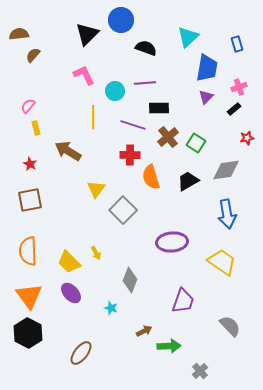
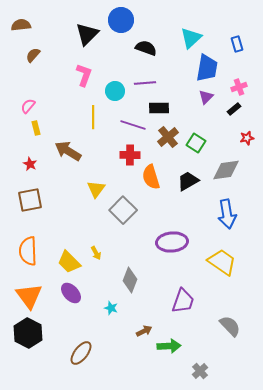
brown semicircle at (19, 34): moved 2 px right, 9 px up
cyan triangle at (188, 37): moved 3 px right, 1 px down
pink L-shape at (84, 75): rotated 45 degrees clockwise
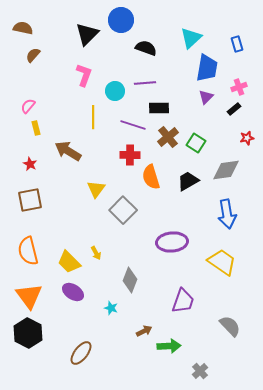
brown semicircle at (21, 25): moved 2 px right, 3 px down; rotated 18 degrees clockwise
orange semicircle at (28, 251): rotated 12 degrees counterclockwise
purple ellipse at (71, 293): moved 2 px right, 1 px up; rotated 15 degrees counterclockwise
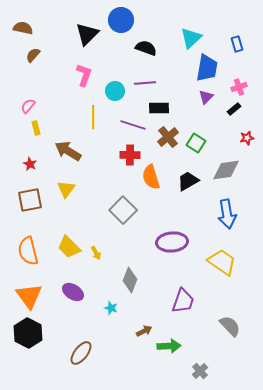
yellow triangle at (96, 189): moved 30 px left
yellow trapezoid at (69, 262): moved 15 px up
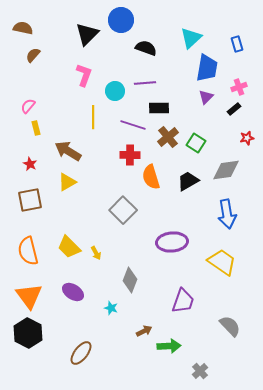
yellow triangle at (66, 189): moved 1 px right, 7 px up; rotated 24 degrees clockwise
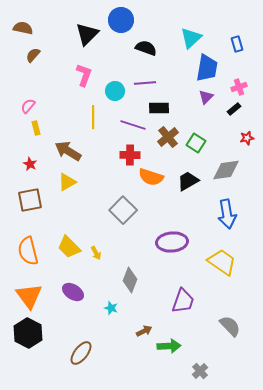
orange semicircle at (151, 177): rotated 55 degrees counterclockwise
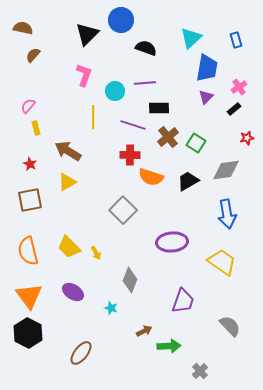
blue rectangle at (237, 44): moved 1 px left, 4 px up
pink cross at (239, 87): rotated 14 degrees counterclockwise
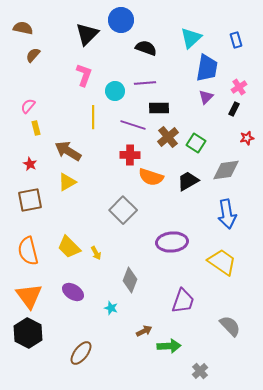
black rectangle at (234, 109): rotated 24 degrees counterclockwise
